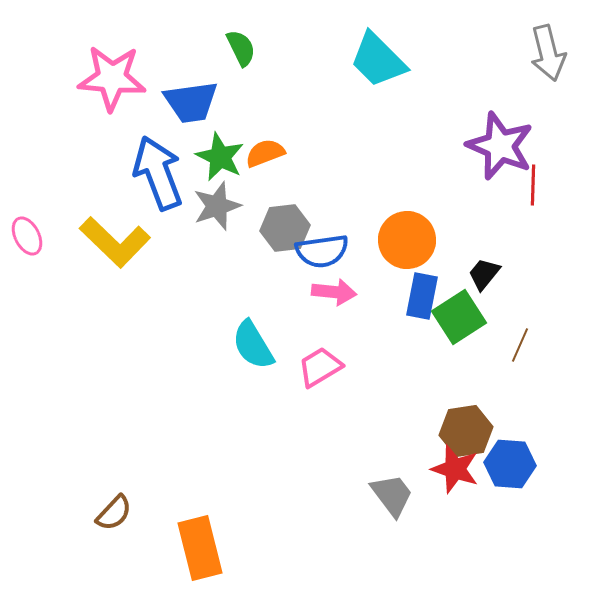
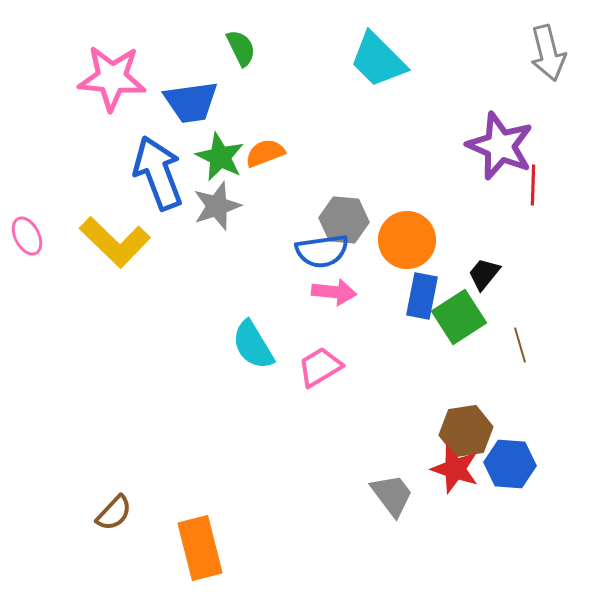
gray hexagon: moved 59 px right, 8 px up; rotated 12 degrees clockwise
brown line: rotated 40 degrees counterclockwise
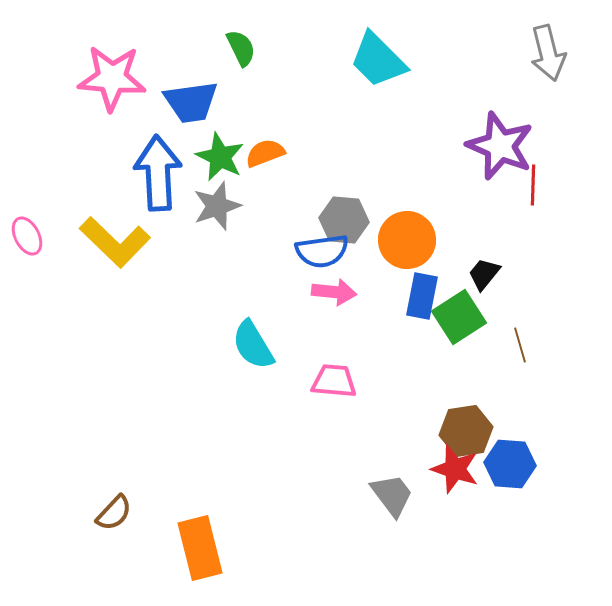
blue arrow: rotated 18 degrees clockwise
pink trapezoid: moved 14 px right, 14 px down; rotated 36 degrees clockwise
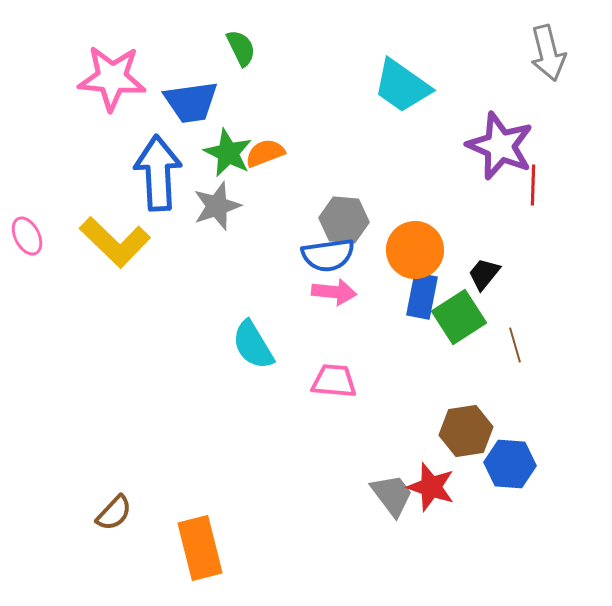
cyan trapezoid: moved 24 px right, 26 px down; rotated 10 degrees counterclockwise
green star: moved 8 px right, 4 px up
orange circle: moved 8 px right, 10 px down
blue semicircle: moved 6 px right, 4 px down
brown line: moved 5 px left
red star: moved 24 px left, 18 px down
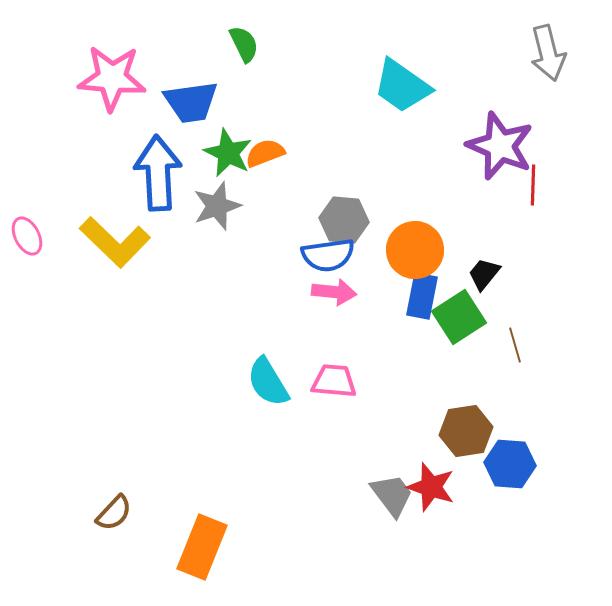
green semicircle: moved 3 px right, 4 px up
cyan semicircle: moved 15 px right, 37 px down
orange rectangle: moved 2 px right, 1 px up; rotated 36 degrees clockwise
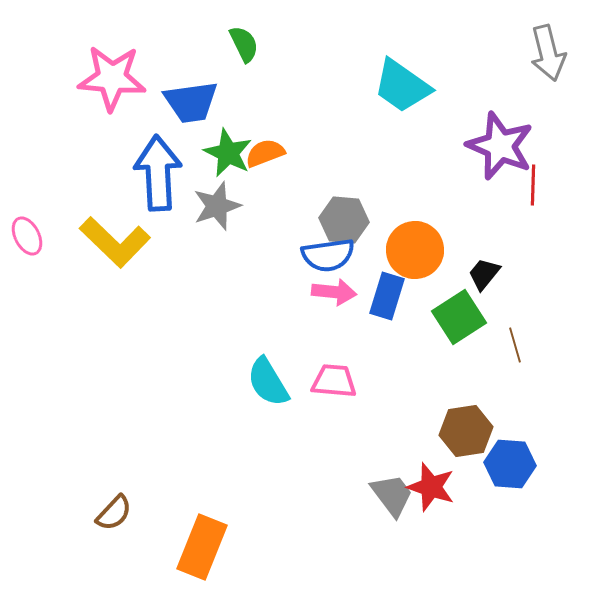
blue rectangle: moved 35 px left; rotated 6 degrees clockwise
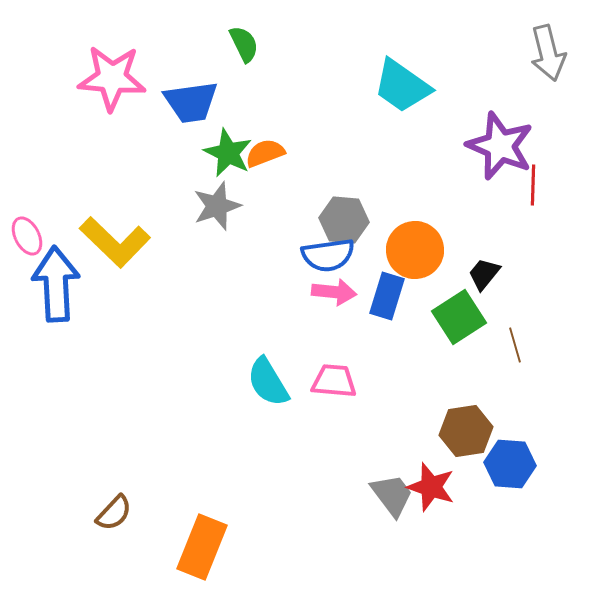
blue arrow: moved 102 px left, 111 px down
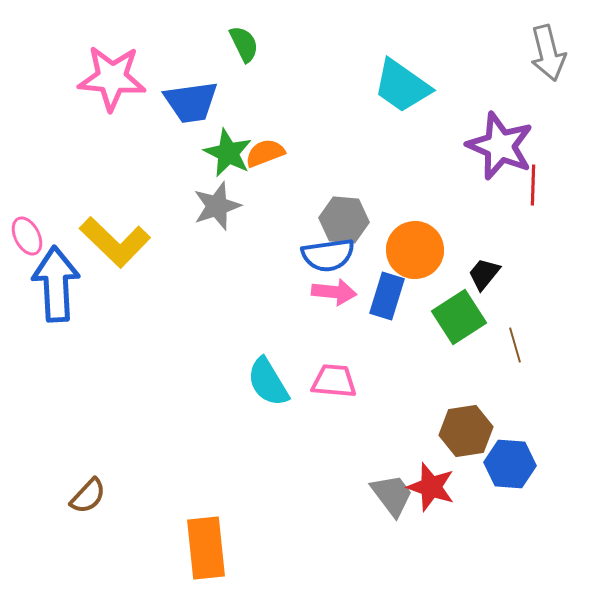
brown semicircle: moved 26 px left, 17 px up
orange rectangle: moved 4 px right, 1 px down; rotated 28 degrees counterclockwise
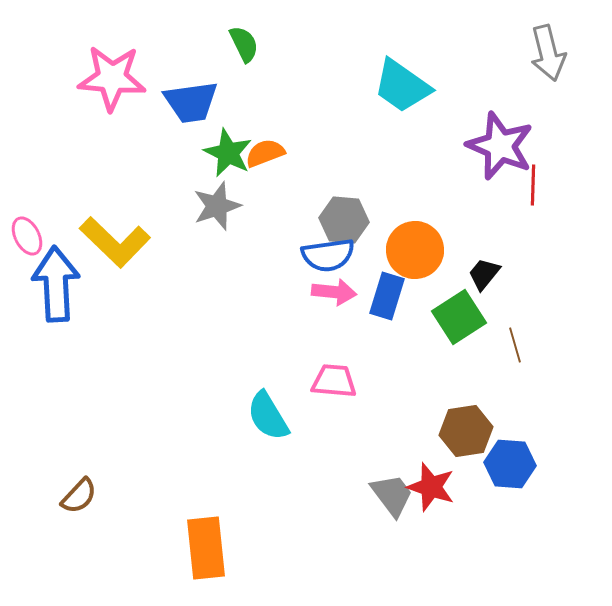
cyan semicircle: moved 34 px down
brown semicircle: moved 9 px left
